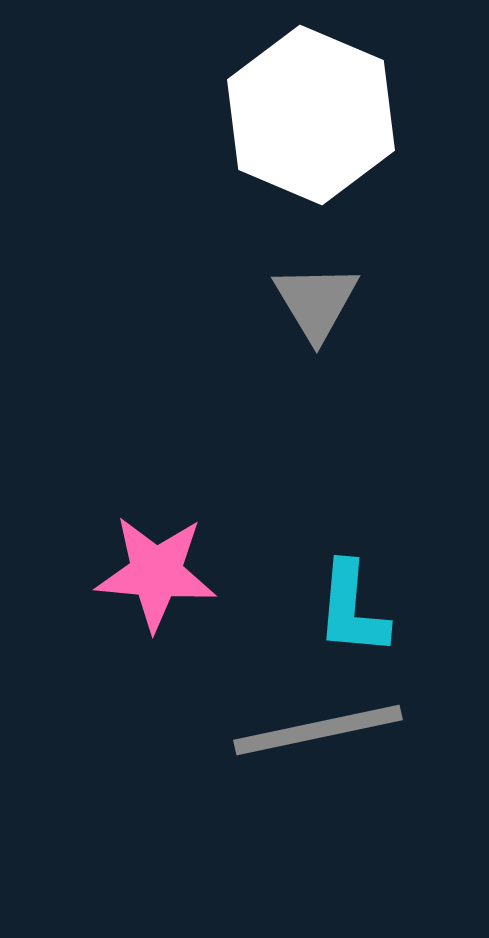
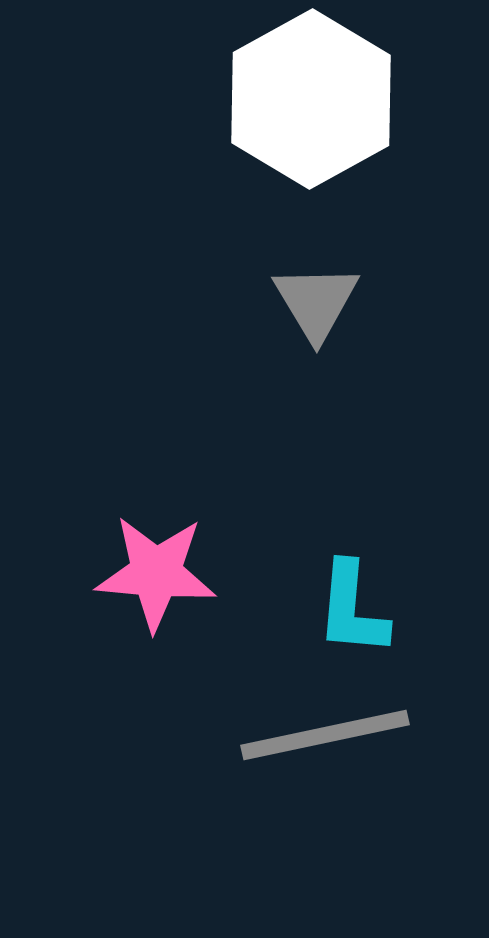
white hexagon: moved 16 px up; rotated 8 degrees clockwise
gray line: moved 7 px right, 5 px down
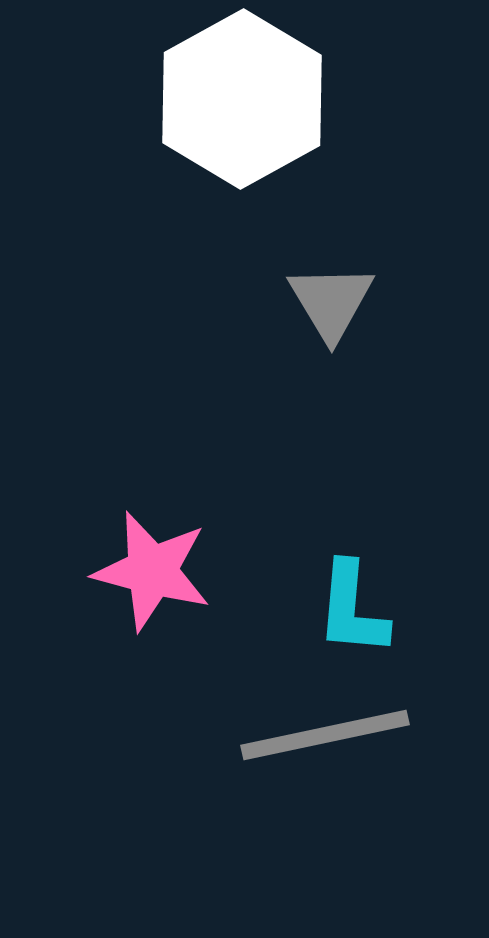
white hexagon: moved 69 px left
gray triangle: moved 15 px right
pink star: moved 4 px left, 2 px up; rotated 10 degrees clockwise
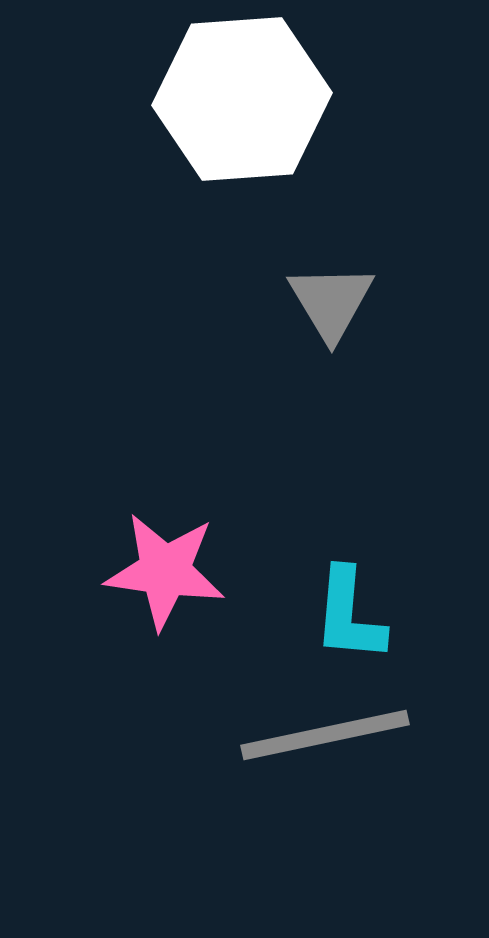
white hexagon: rotated 25 degrees clockwise
pink star: moved 13 px right; rotated 7 degrees counterclockwise
cyan L-shape: moved 3 px left, 6 px down
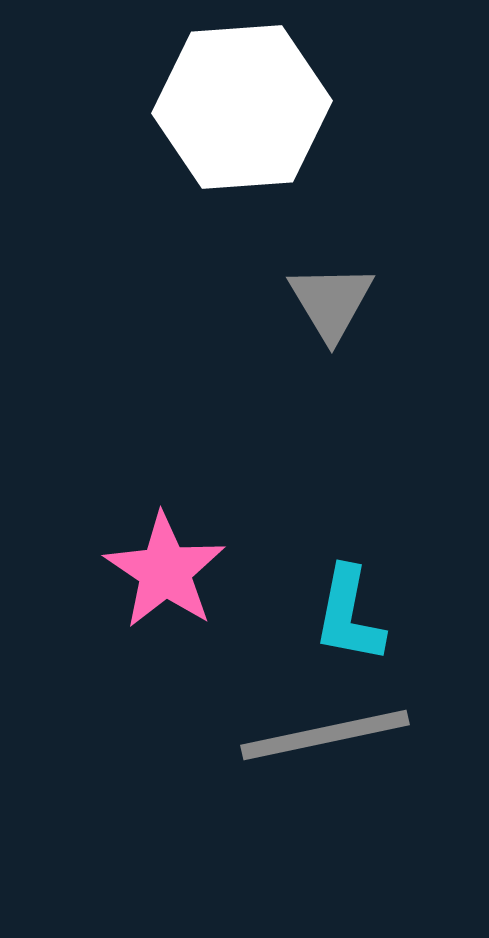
white hexagon: moved 8 px down
pink star: rotated 26 degrees clockwise
cyan L-shape: rotated 6 degrees clockwise
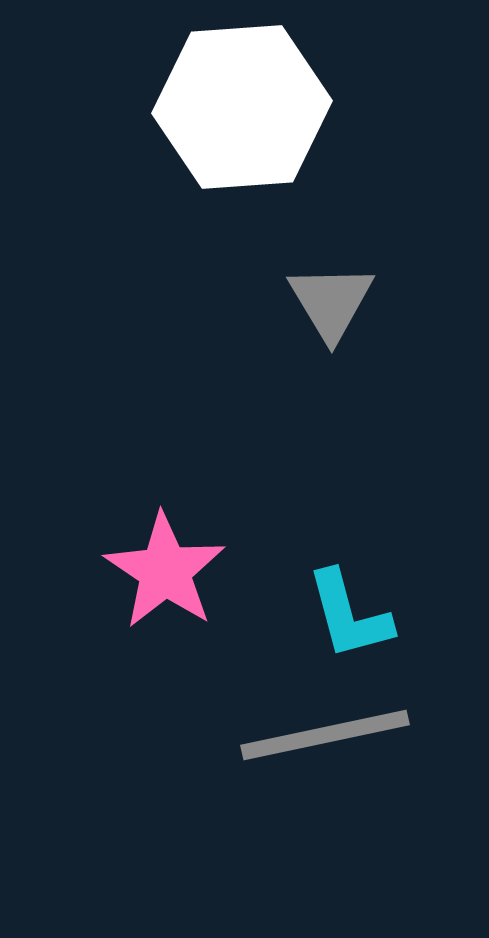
cyan L-shape: rotated 26 degrees counterclockwise
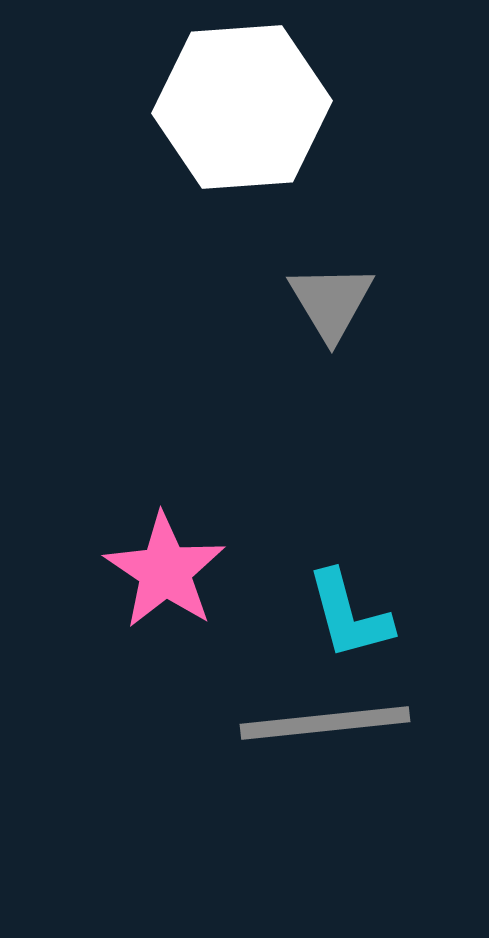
gray line: moved 12 px up; rotated 6 degrees clockwise
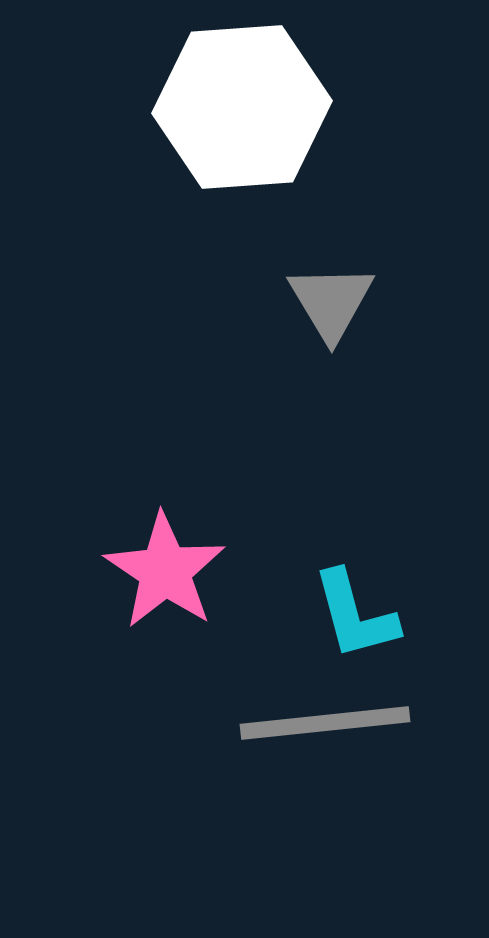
cyan L-shape: moved 6 px right
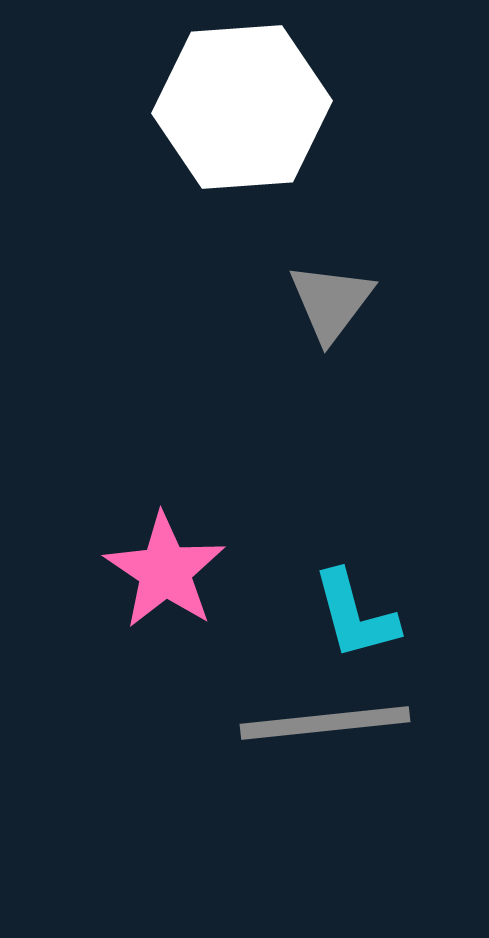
gray triangle: rotated 8 degrees clockwise
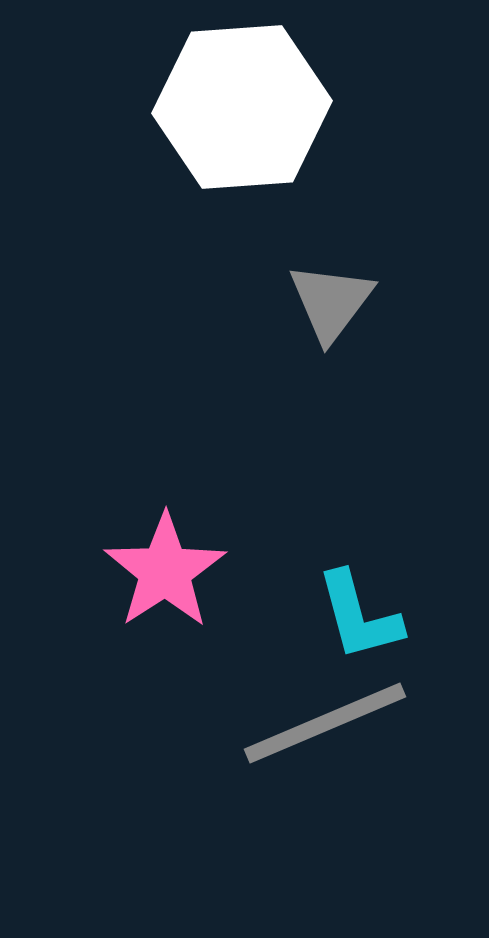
pink star: rotated 5 degrees clockwise
cyan L-shape: moved 4 px right, 1 px down
gray line: rotated 17 degrees counterclockwise
